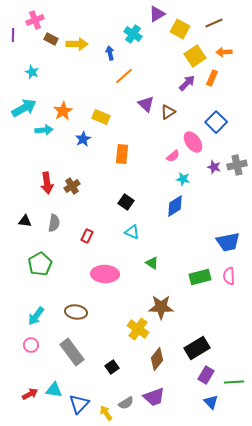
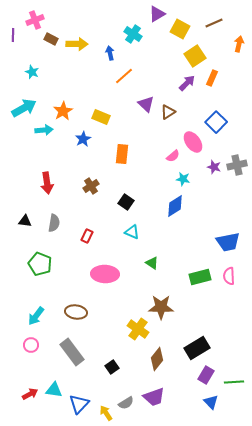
orange arrow at (224, 52): moved 15 px right, 8 px up; rotated 105 degrees clockwise
brown cross at (72, 186): moved 19 px right
green pentagon at (40, 264): rotated 20 degrees counterclockwise
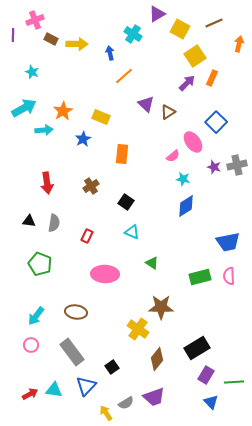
blue diamond at (175, 206): moved 11 px right
black triangle at (25, 221): moved 4 px right
blue triangle at (79, 404): moved 7 px right, 18 px up
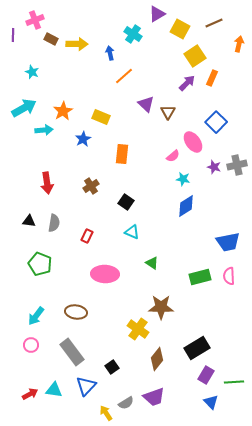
brown triangle at (168, 112): rotated 28 degrees counterclockwise
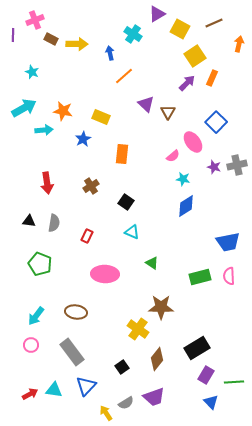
orange star at (63, 111): rotated 30 degrees counterclockwise
black square at (112, 367): moved 10 px right
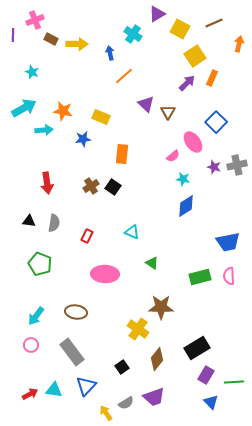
blue star at (83, 139): rotated 21 degrees clockwise
black square at (126, 202): moved 13 px left, 15 px up
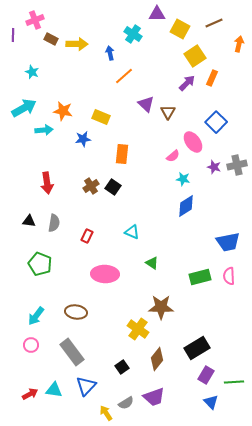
purple triangle at (157, 14): rotated 30 degrees clockwise
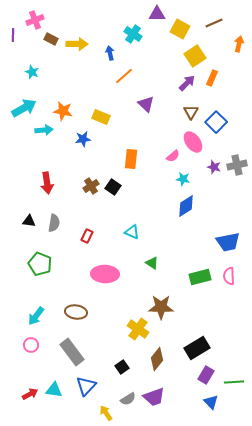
brown triangle at (168, 112): moved 23 px right
orange rectangle at (122, 154): moved 9 px right, 5 px down
gray semicircle at (126, 403): moved 2 px right, 4 px up
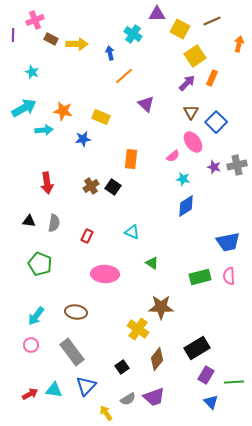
brown line at (214, 23): moved 2 px left, 2 px up
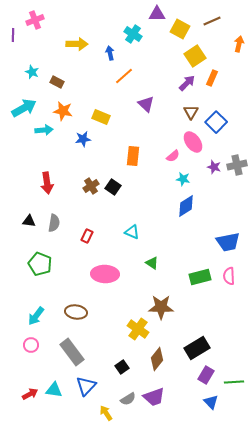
brown rectangle at (51, 39): moved 6 px right, 43 px down
orange rectangle at (131, 159): moved 2 px right, 3 px up
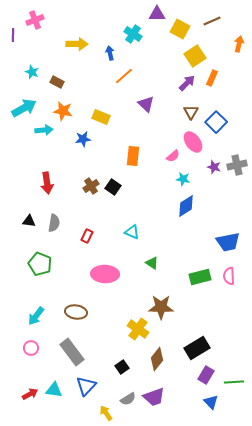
pink circle at (31, 345): moved 3 px down
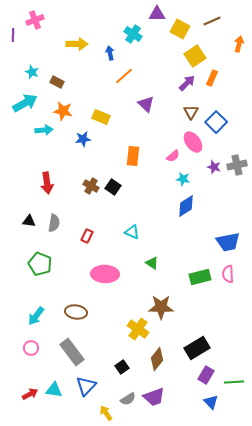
cyan arrow at (24, 108): moved 1 px right, 5 px up
brown cross at (91, 186): rotated 28 degrees counterclockwise
pink semicircle at (229, 276): moved 1 px left, 2 px up
